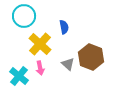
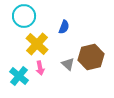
blue semicircle: rotated 32 degrees clockwise
yellow cross: moved 3 px left
brown hexagon: rotated 25 degrees clockwise
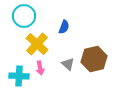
brown hexagon: moved 3 px right, 2 px down
cyan cross: rotated 36 degrees counterclockwise
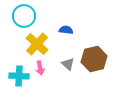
blue semicircle: moved 2 px right, 3 px down; rotated 104 degrees counterclockwise
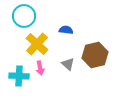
brown hexagon: moved 1 px right, 4 px up
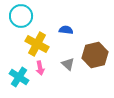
cyan circle: moved 3 px left
yellow cross: rotated 15 degrees counterclockwise
cyan cross: moved 1 px down; rotated 30 degrees clockwise
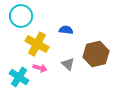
brown hexagon: moved 1 px right, 1 px up
pink arrow: rotated 64 degrees counterclockwise
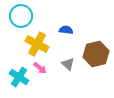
pink arrow: rotated 24 degrees clockwise
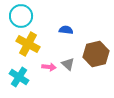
yellow cross: moved 9 px left
pink arrow: moved 9 px right, 1 px up; rotated 32 degrees counterclockwise
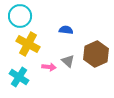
cyan circle: moved 1 px left
brown hexagon: rotated 10 degrees counterclockwise
gray triangle: moved 3 px up
